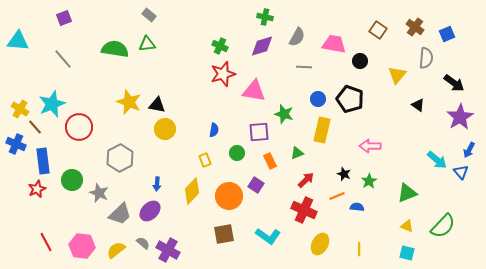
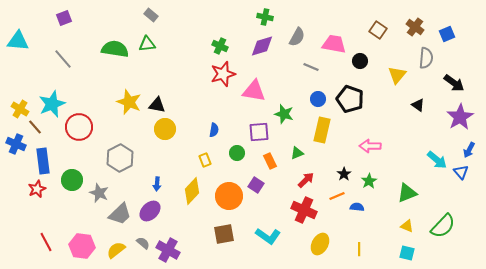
gray rectangle at (149, 15): moved 2 px right
gray line at (304, 67): moved 7 px right; rotated 21 degrees clockwise
black star at (344, 174): rotated 16 degrees clockwise
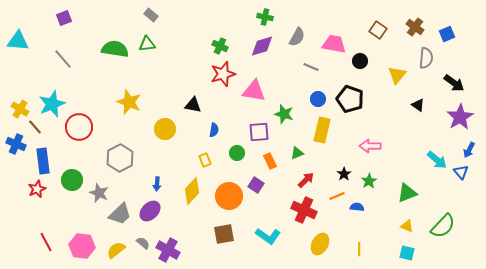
black triangle at (157, 105): moved 36 px right
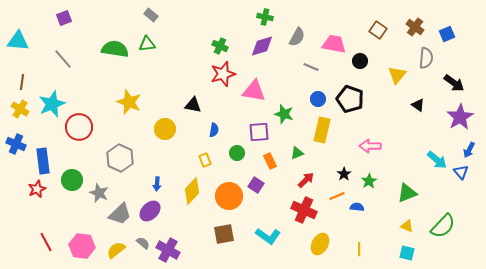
brown line at (35, 127): moved 13 px left, 45 px up; rotated 49 degrees clockwise
gray hexagon at (120, 158): rotated 8 degrees counterclockwise
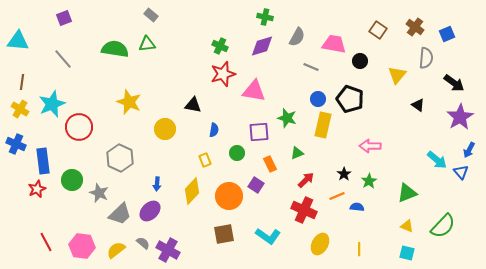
green star at (284, 114): moved 3 px right, 4 px down
yellow rectangle at (322, 130): moved 1 px right, 5 px up
orange rectangle at (270, 161): moved 3 px down
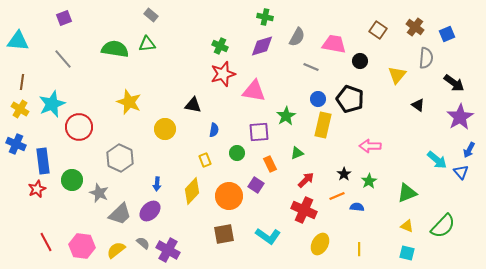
green star at (287, 118): moved 1 px left, 2 px up; rotated 24 degrees clockwise
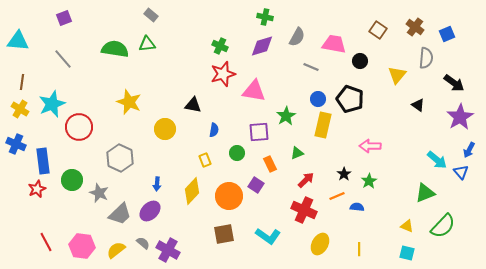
green triangle at (407, 193): moved 18 px right
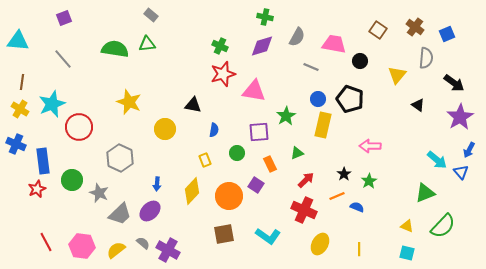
blue semicircle at (357, 207): rotated 16 degrees clockwise
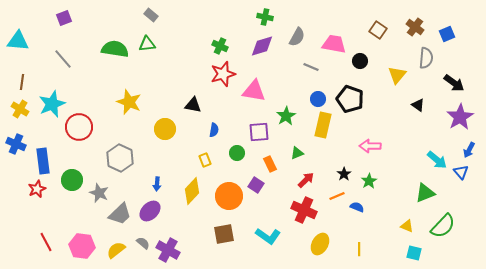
cyan square at (407, 253): moved 7 px right
